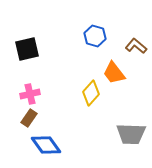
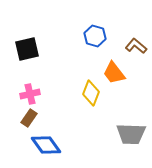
yellow diamond: rotated 20 degrees counterclockwise
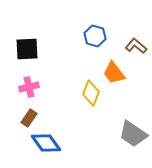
black square: rotated 10 degrees clockwise
pink cross: moved 1 px left, 7 px up
gray trapezoid: moved 2 px right; rotated 32 degrees clockwise
blue diamond: moved 2 px up
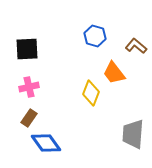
gray trapezoid: rotated 60 degrees clockwise
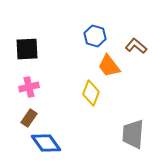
orange trapezoid: moved 5 px left, 7 px up
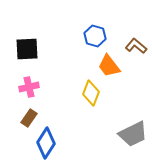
gray trapezoid: rotated 120 degrees counterclockwise
blue diamond: rotated 68 degrees clockwise
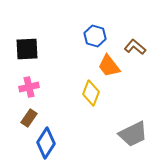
brown L-shape: moved 1 px left, 1 px down
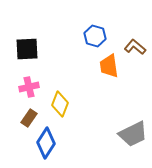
orange trapezoid: rotated 30 degrees clockwise
yellow diamond: moved 31 px left, 11 px down
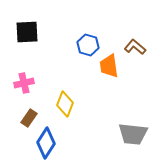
blue hexagon: moved 7 px left, 9 px down
black square: moved 17 px up
pink cross: moved 5 px left, 4 px up
yellow diamond: moved 5 px right
gray trapezoid: rotated 32 degrees clockwise
